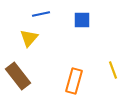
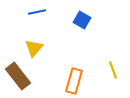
blue line: moved 4 px left, 2 px up
blue square: rotated 30 degrees clockwise
yellow triangle: moved 5 px right, 10 px down
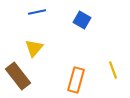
orange rectangle: moved 2 px right, 1 px up
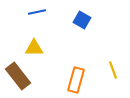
yellow triangle: rotated 48 degrees clockwise
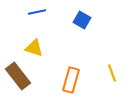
yellow triangle: rotated 18 degrees clockwise
yellow line: moved 1 px left, 3 px down
orange rectangle: moved 5 px left
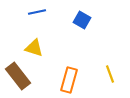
yellow line: moved 2 px left, 1 px down
orange rectangle: moved 2 px left
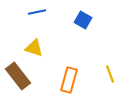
blue square: moved 1 px right
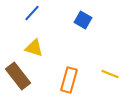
blue line: moved 5 px left, 1 px down; rotated 36 degrees counterclockwise
yellow line: rotated 48 degrees counterclockwise
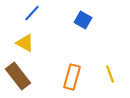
yellow triangle: moved 9 px left, 5 px up; rotated 12 degrees clockwise
yellow line: rotated 48 degrees clockwise
orange rectangle: moved 3 px right, 3 px up
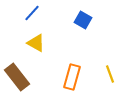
yellow triangle: moved 11 px right
brown rectangle: moved 1 px left, 1 px down
